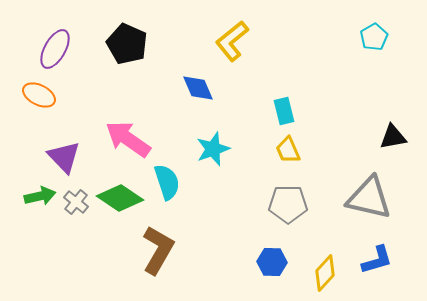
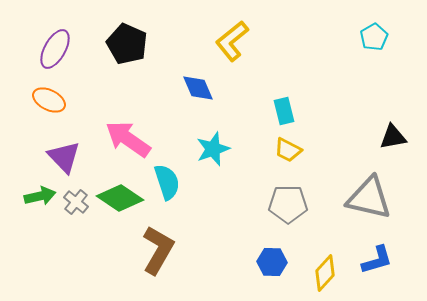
orange ellipse: moved 10 px right, 5 px down
yellow trapezoid: rotated 40 degrees counterclockwise
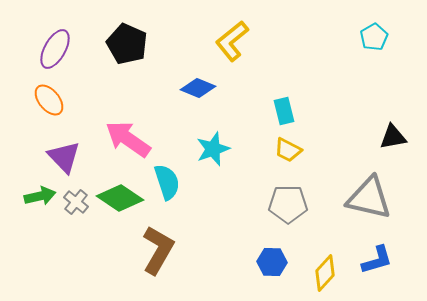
blue diamond: rotated 44 degrees counterclockwise
orange ellipse: rotated 24 degrees clockwise
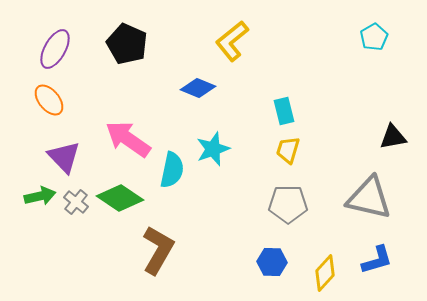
yellow trapezoid: rotated 80 degrees clockwise
cyan semicircle: moved 5 px right, 12 px up; rotated 30 degrees clockwise
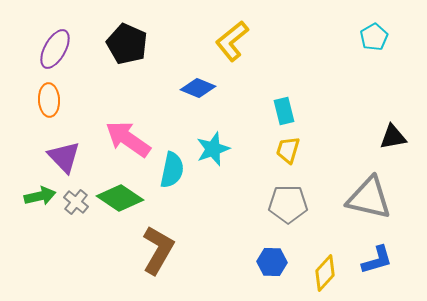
orange ellipse: rotated 36 degrees clockwise
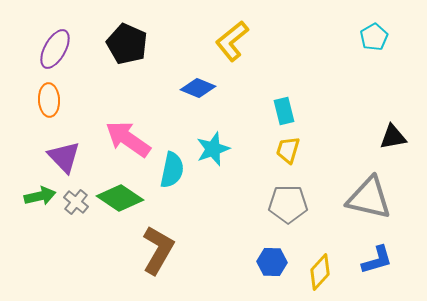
yellow diamond: moved 5 px left, 1 px up
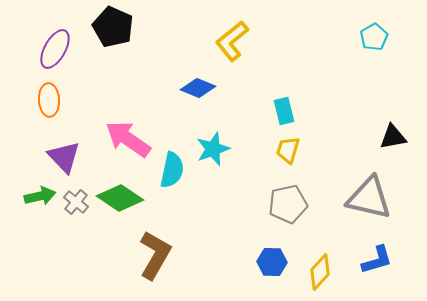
black pentagon: moved 14 px left, 17 px up
gray pentagon: rotated 12 degrees counterclockwise
brown L-shape: moved 3 px left, 5 px down
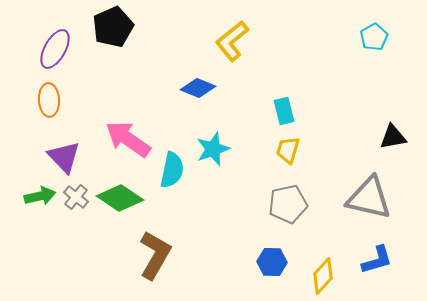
black pentagon: rotated 24 degrees clockwise
gray cross: moved 5 px up
yellow diamond: moved 3 px right, 4 px down
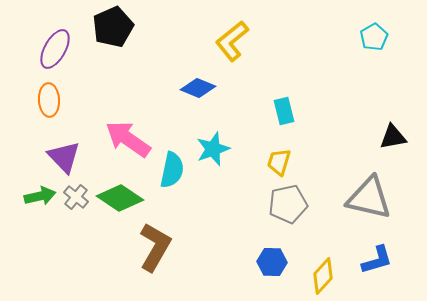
yellow trapezoid: moved 9 px left, 12 px down
brown L-shape: moved 8 px up
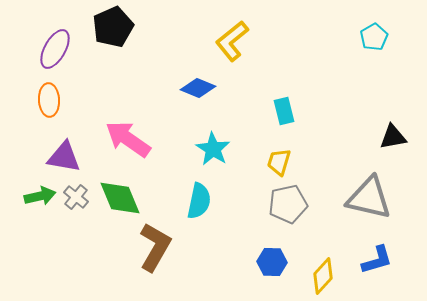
cyan star: rotated 20 degrees counterclockwise
purple triangle: rotated 36 degrees counterclockwise
cyan semicircle: moved 27 px right, 31 px down
green diamond: rotated 33 degrees clockwise
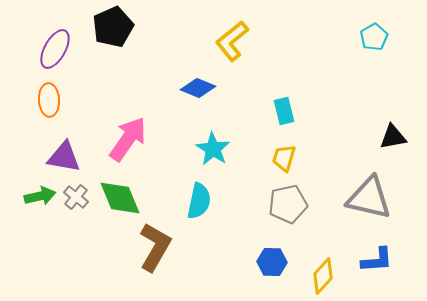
pink arrow: rotated 90 degrees clockwise
yellow trapezoid: moved 5 px right, 4 px up
blue L-shape: rotated 12 degrees clockwise
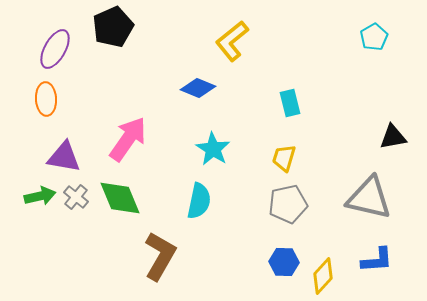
orange ellipse: moved 3 px left, 1 px up
cyan rectangle: moved 6 px right, 8 px up
brown L-shape: moved 5 px right, 9 px down
blue hexagon: moved 12 px right
